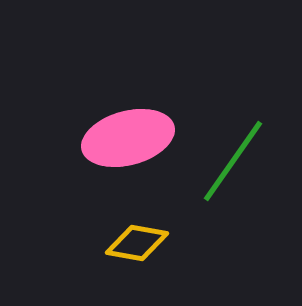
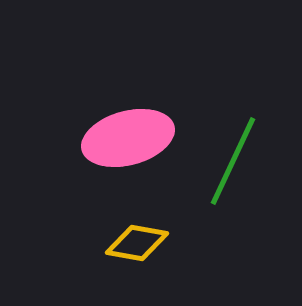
green line: rotated 10 degrees counterclockwise
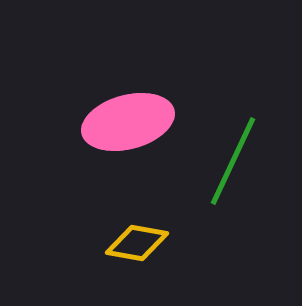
pink ellipse: moved 16 px up
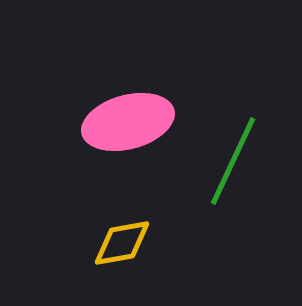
yellow diamond: moved 15 px left; rotated 20 degrees counterclockwise
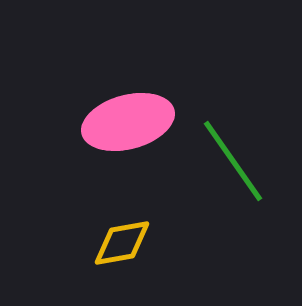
green line: rotated 60 degrees counterclockwise
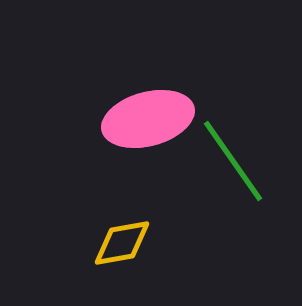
pink ellipse: moved 20 px right, 3 px up
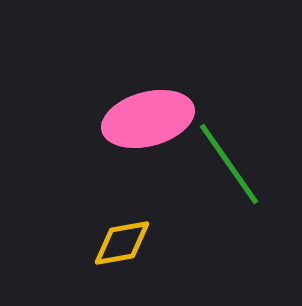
green line: moved 4 px left, 3 px down
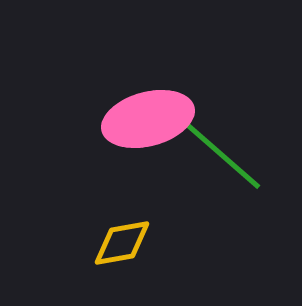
green line: moved 6 px left, 8 px up; rotated 14 degrees counterclockwise
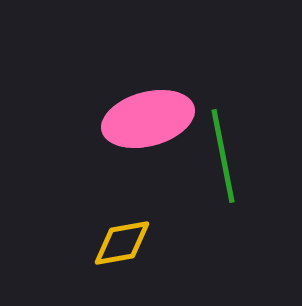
green line: rotated 38 degrees clockwise
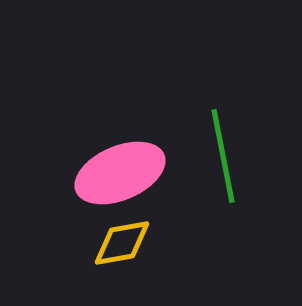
pink ellipse: moved 28 px left, 54 px down; rotated 8 degrees counterclockwise
